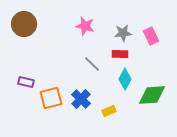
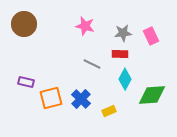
gray line: rotated 18 degrees counterclockwise
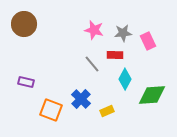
pink star: moved 9 px right, 4 px down
pink rectangle: moved 3 px left, 5 px down
red rectangle: moved 5 px left, 1 px down
gray line: rotated 24 degrees clockwise
orange square: moved 12 px down; rotated 35 degrees clockwise
yellow rectangle: moved 2 px left
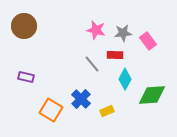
brown circle: moved 2 px down
pink star: moved 2 px right
pink rectangle: rotated 12 degrees counterclockwise
purple rectangle: moved 5 px up
orange square: rotated 10 degrees clockwise
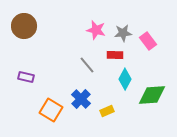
gray line: moved 5 px left, 1 px down
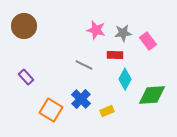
gray line: moved 3 px left; rotated 24 degrees counterclockwise
purple rectangle: rotated 35 degrees clockwise
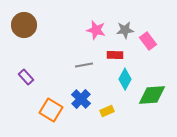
brown circle: moved 1 px up
gray star: moved 2 px right, 3 px up
gray line: rotated 36 degrees counterclockwise
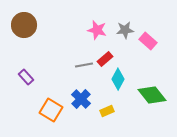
pink star: moved 1 px right
pink rectangle: rotated 12 degrees counterclockwise
red rectangle: moved 10 px left, 4 px down; rotated 42 degrees counterclockwise
cyan diamond: moved 7 px left
green diamond: rotated 56 degrees clockwise
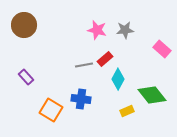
pink rectangle: moved 14 px right, 8 px down
blue cross: rotated 36 degrees counterclockwise
yellow rectangle: moved 20 px right
